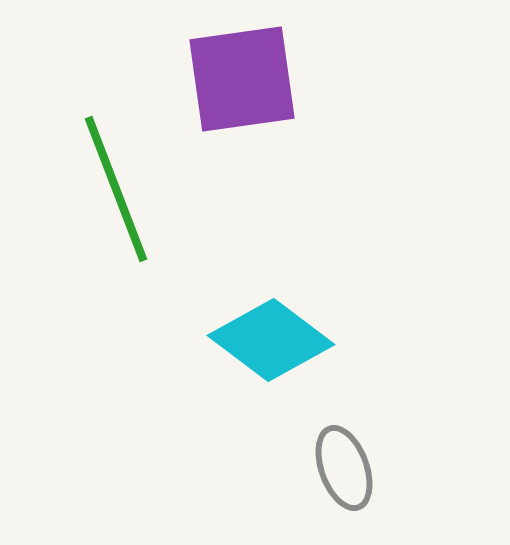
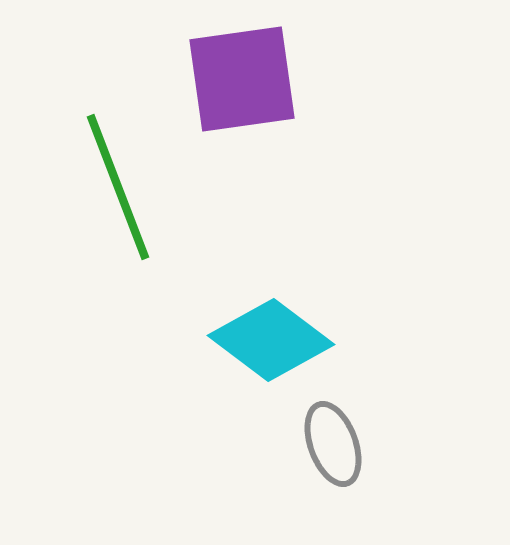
green line: moved 2 px right, 2 px up
gray ellipse: moved 11 px left, 24 px up
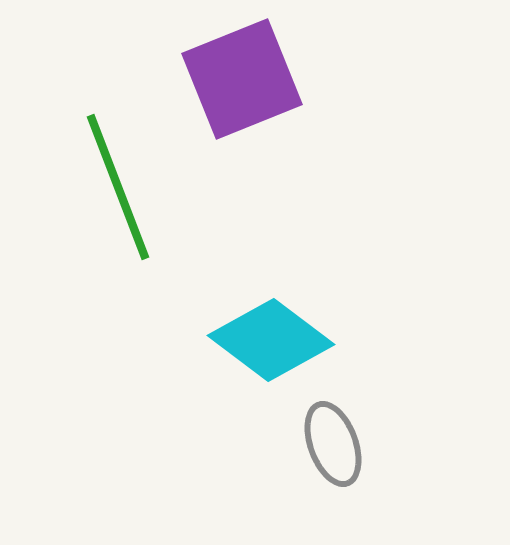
purple square: rotated 14 degrees counterclockwise
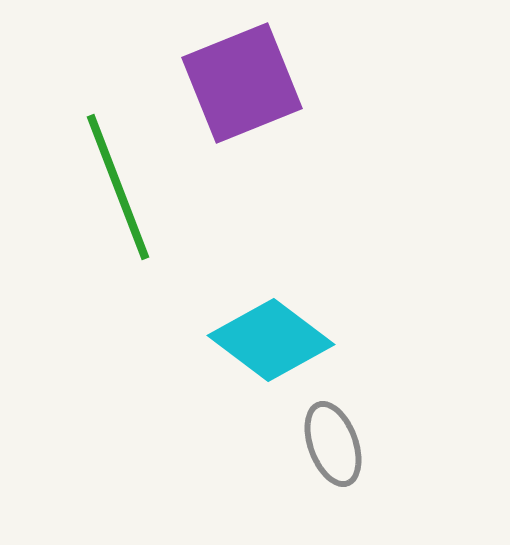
purple square: moved 4 px down
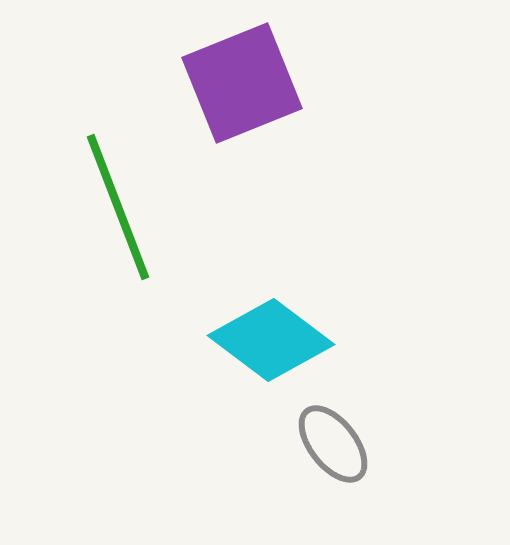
green line: moved 20 px down
gray ellipse: rotated 18 degrees counterclockwise
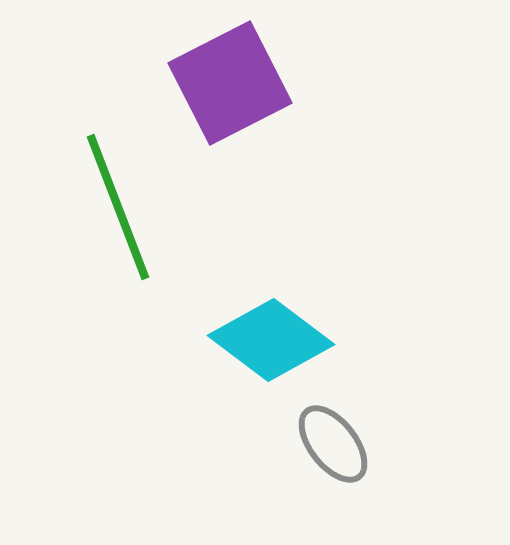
purple square: moved 12 px left; rotated 5 degrees counterclockwise
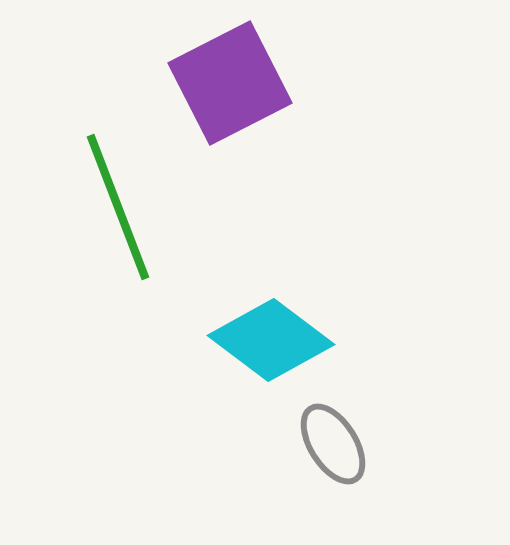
gray ellipse: rotated 6 degrees clockwise
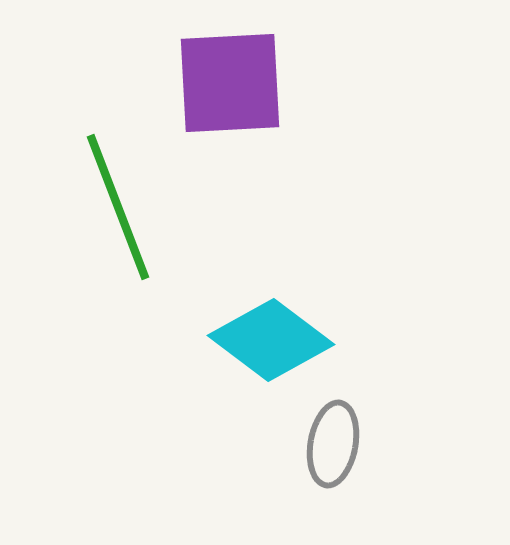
purple square: rotated 24 degrees clockwise
gray ellipse: rotated 42 degrees clockwise
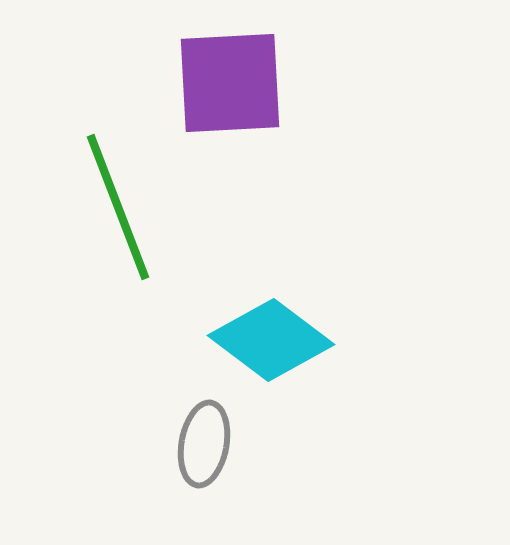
gray ellipse: moved 129 px left
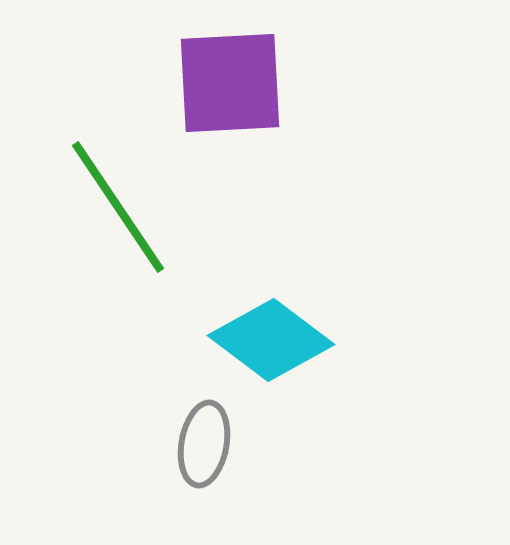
green line: rotated 13 degrees counterclockwise
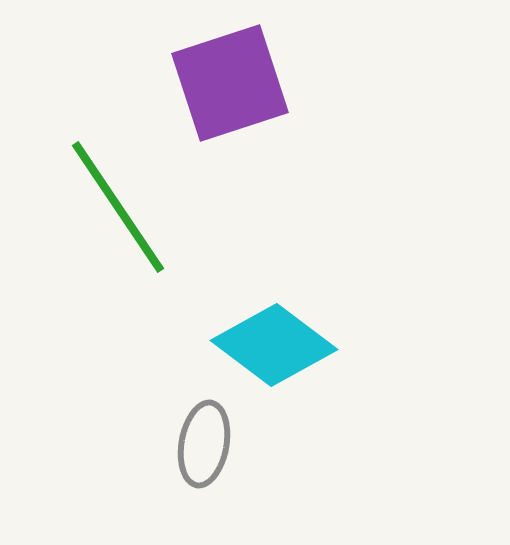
purple square: rotated 15 degrees counterclockwise
cyan diamond: moved 3 px right, 5 px down
